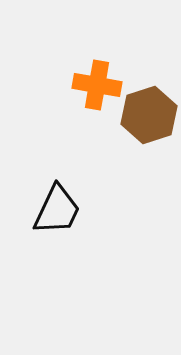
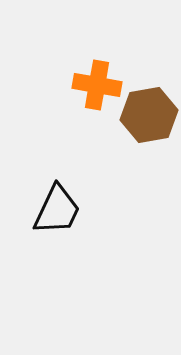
brown hexagon: rotated 8 degrees clockwise
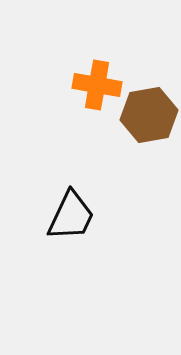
black trapezoid: moved 14 px right, 6 px down
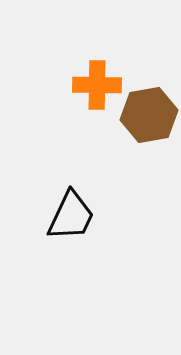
orange cross: rotated 9 degrees counterclockwise
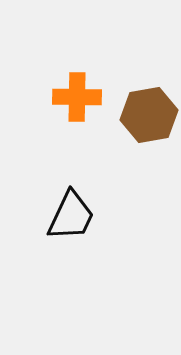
orange cross: moved 20 px left, 12 px down
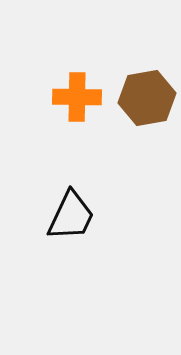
brown hexagon: moved 2 px left, 17 px up
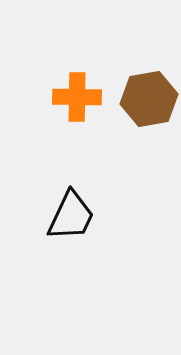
brown hexagon: moved 2 px right, 1 px down
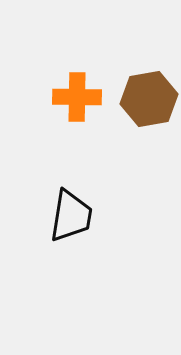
black trapezoid: rotated 16 degrees counterclockwise
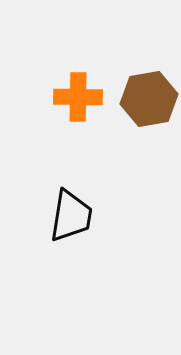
orange cross: moved 1 px right
